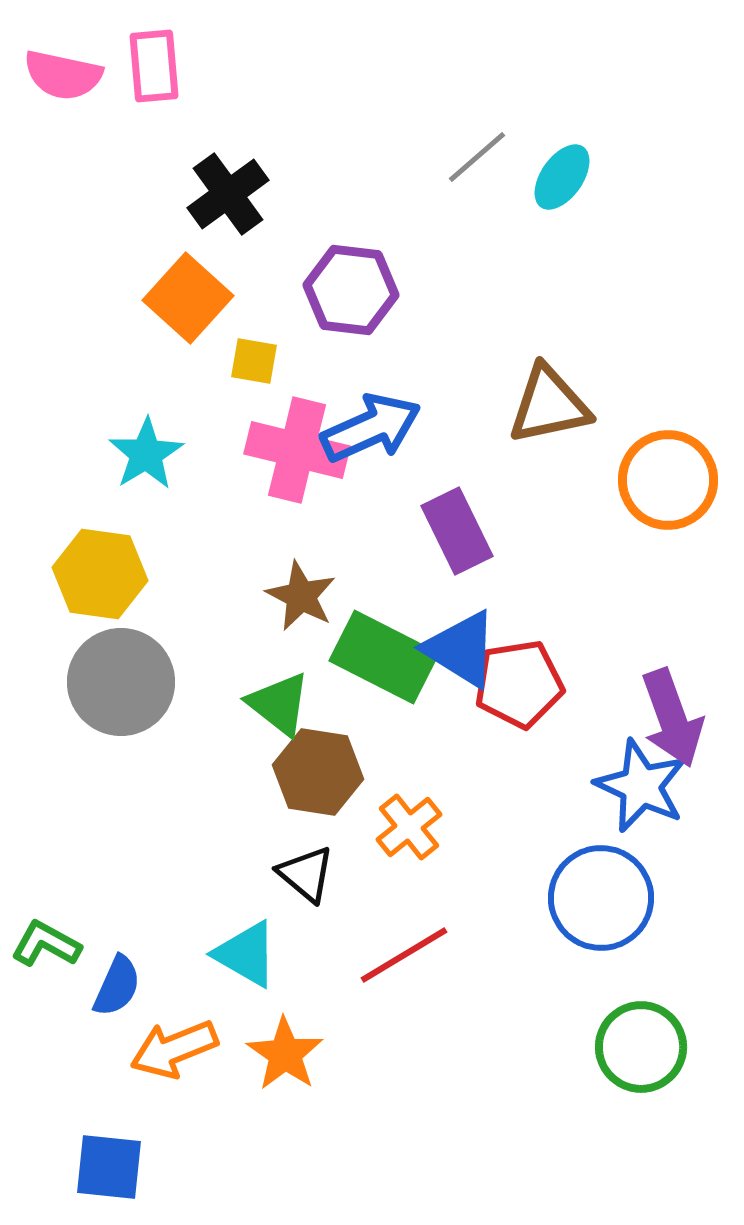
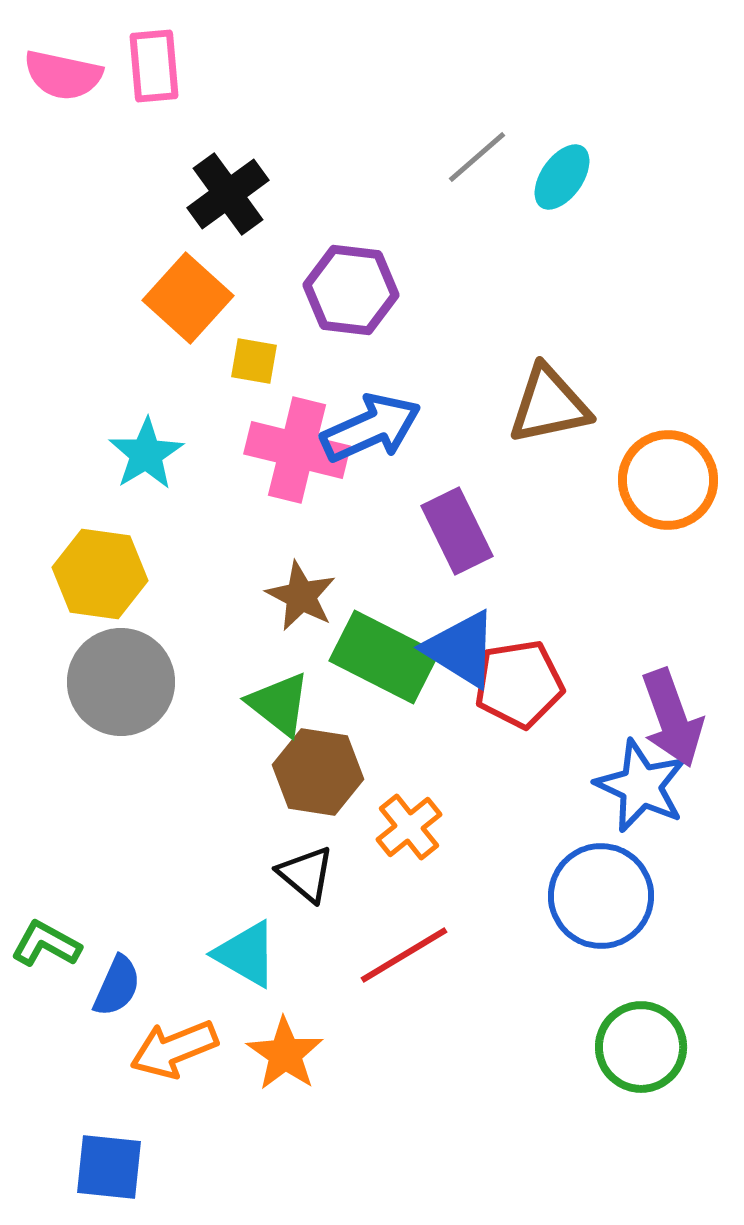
blue circle: moved 2 px up
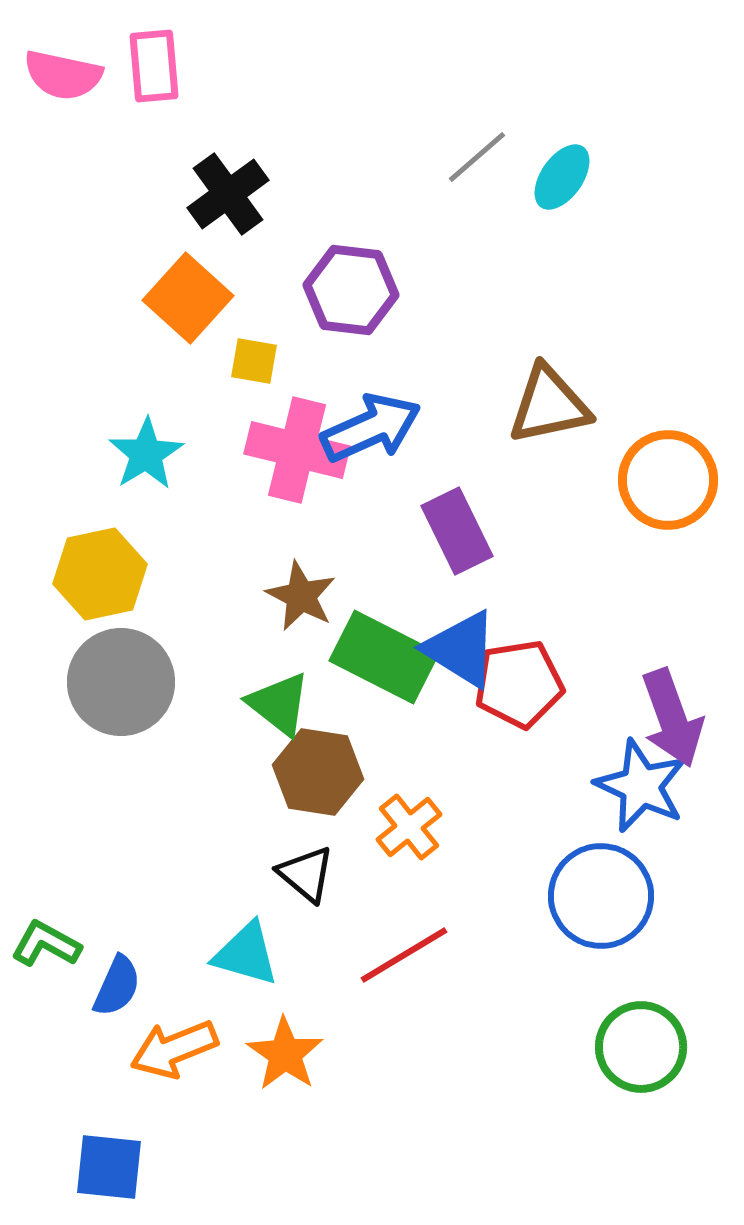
yellow hexagon: rotated 20 degrees counterclockwise
cyan triangle: rotated 14 degrees counterclockwise
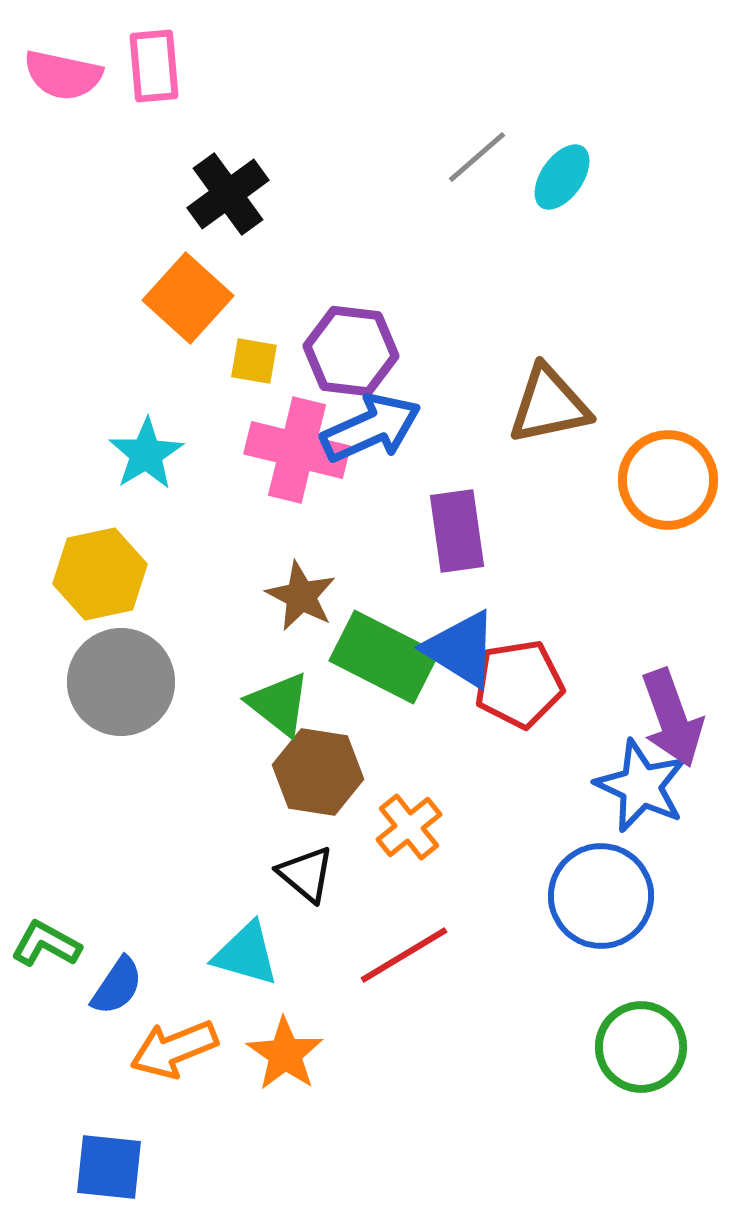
purple hexagon: moved 61 px down
purple rectangle: rotated 18 degrees clockwise
blue semicircle: rotated 10 degrees clockwise
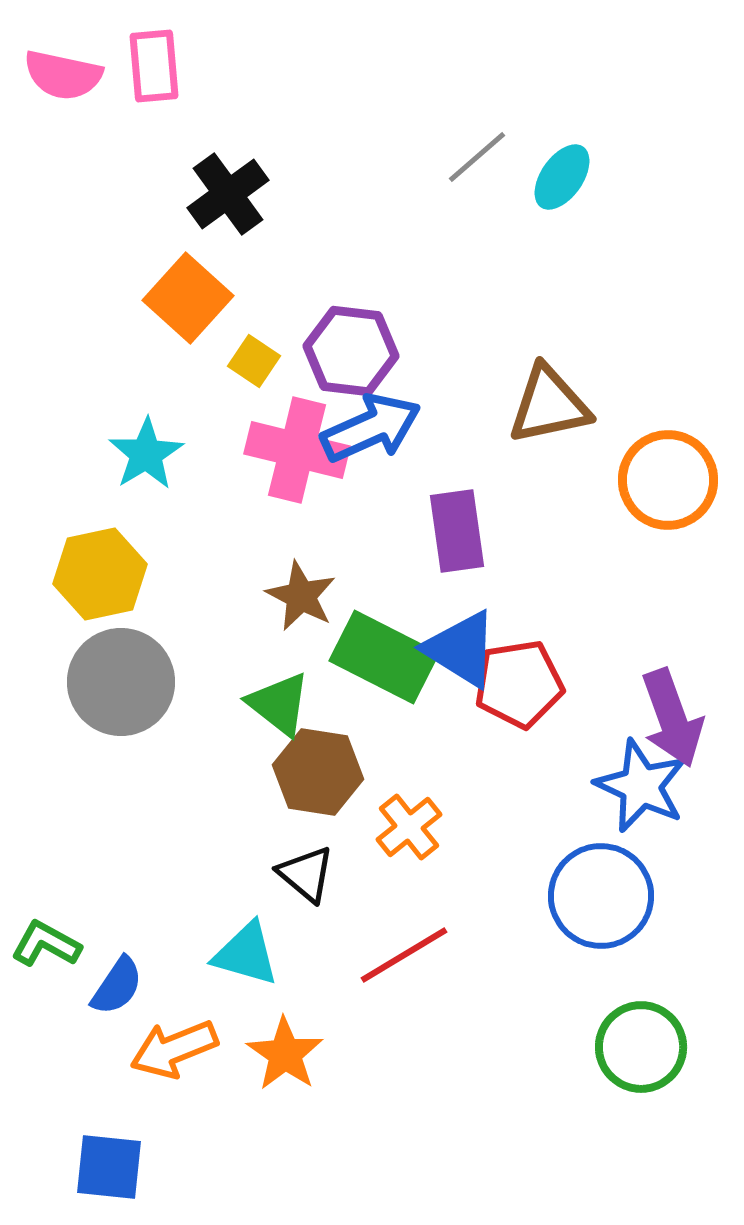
yellow square: rotated 24 degrees clockwise
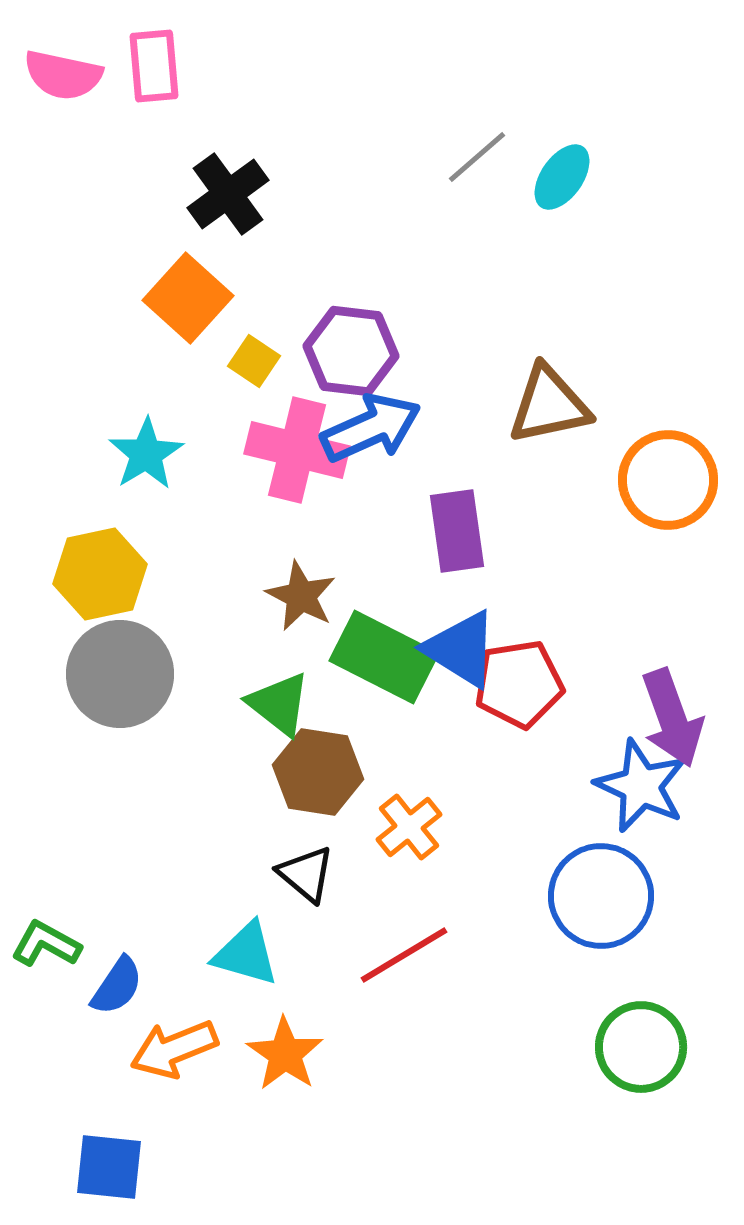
gray circle: moved 1 px left, 8 px up
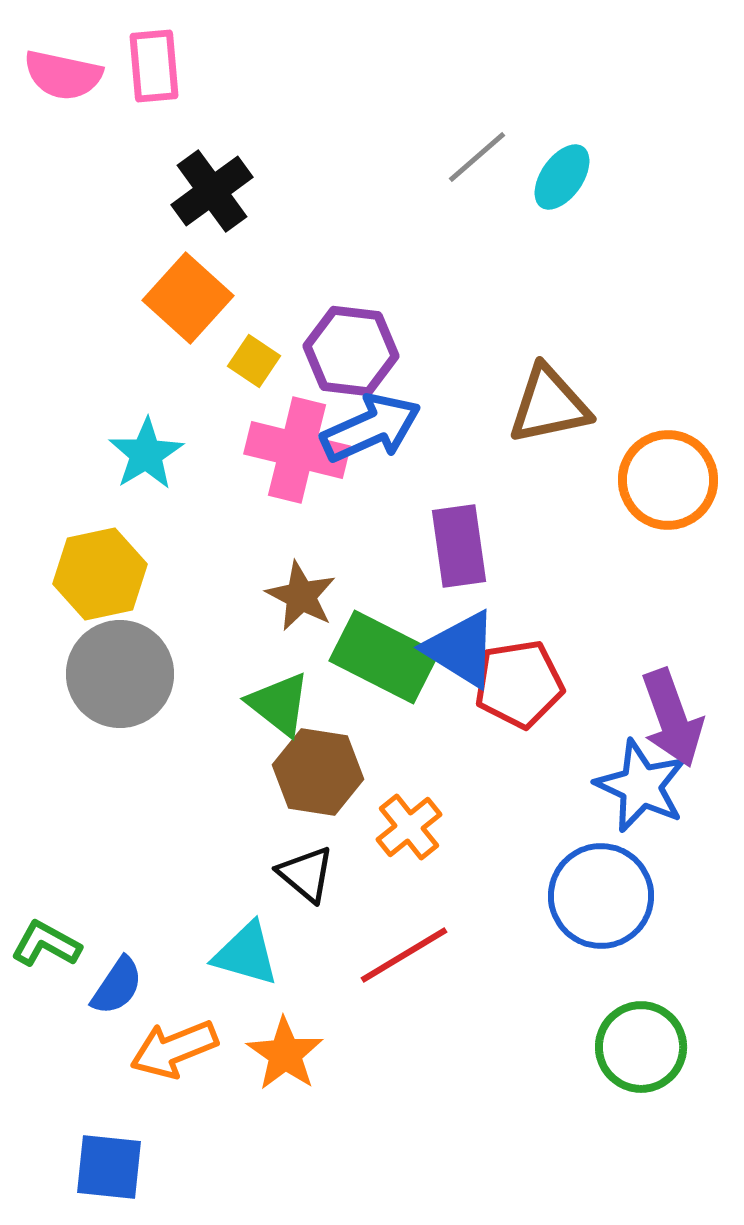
black cross: moved 16 px left, 3 px up
purple rectangle: moved 2 px right, 15 px down
